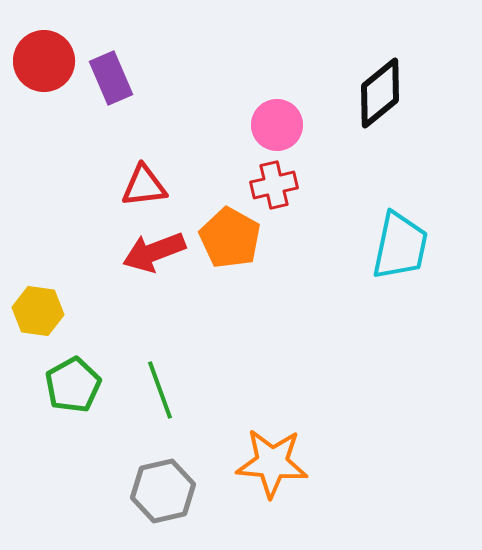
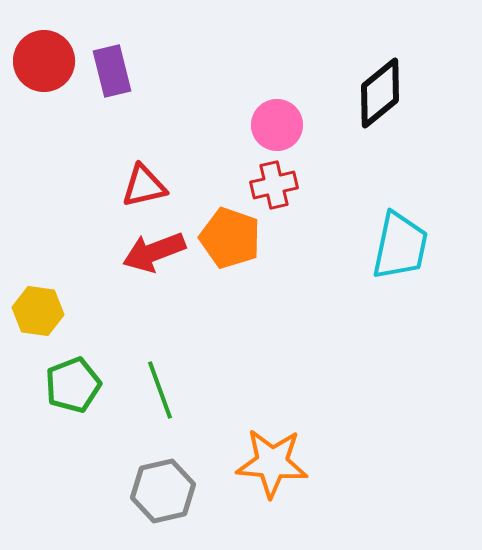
purple rectangle: moved 1 px right, 7 px up; rotated 9 degrees clockwise
red triangle: rotated 6 degrees counterclockwise
orange pentagon: rotated 10 degrees counterclockwise
green pentagon: rotated 8 degrees clockwise
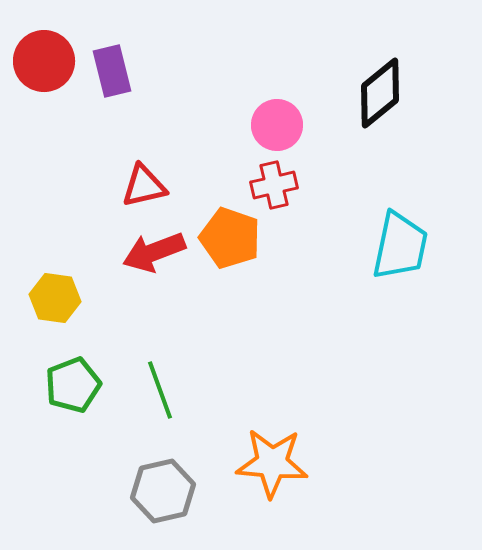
yellow hexagon: moved 17 px right, 13 px up
